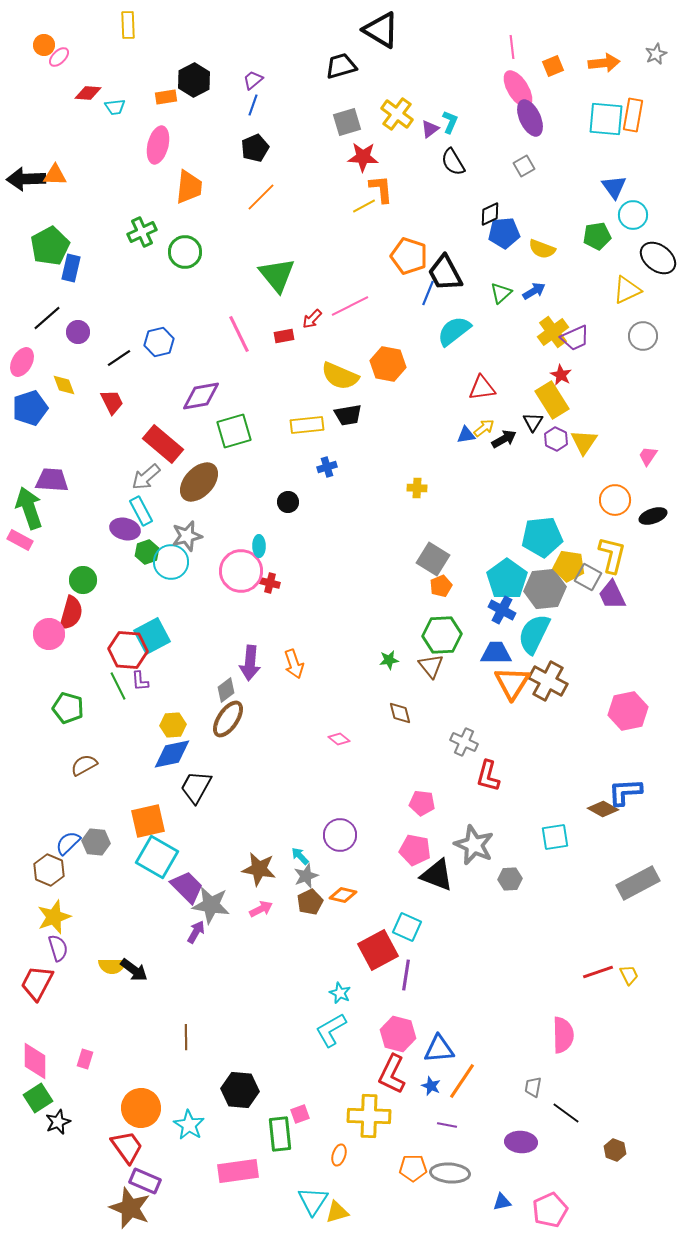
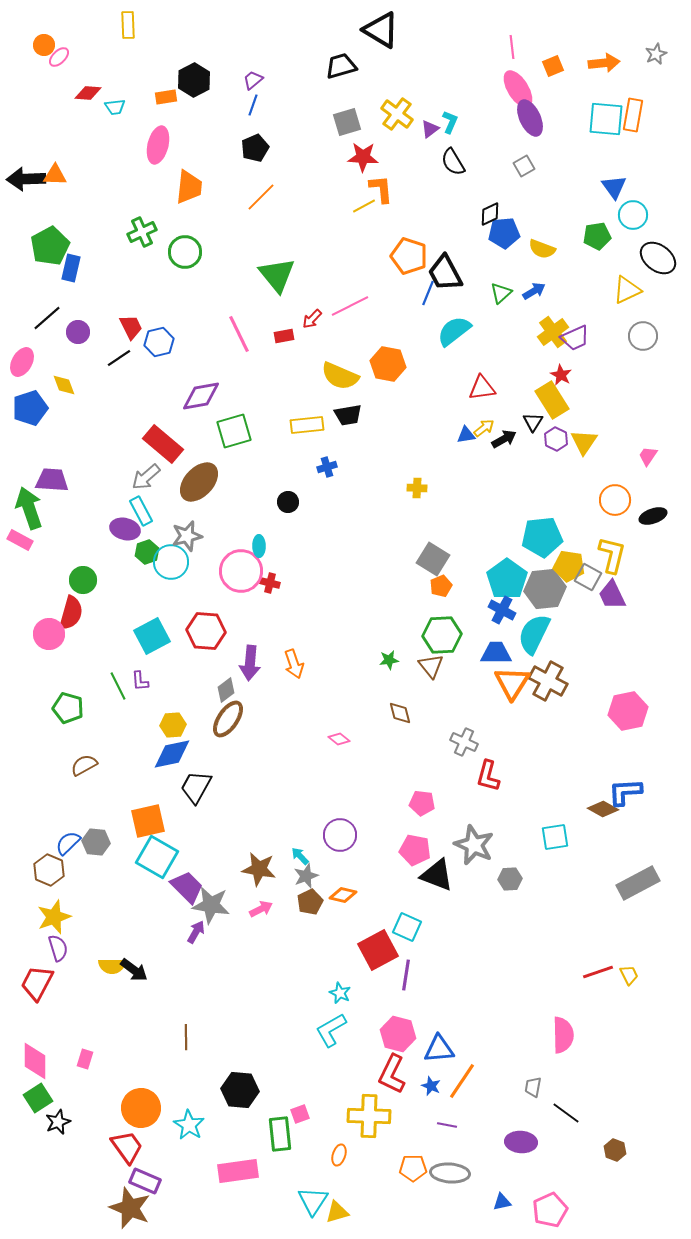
red trapezoid at (112, 402): moved 19 px right, 75 px up
red hexagon at (128, 650): moved 78 px right, 19 px up
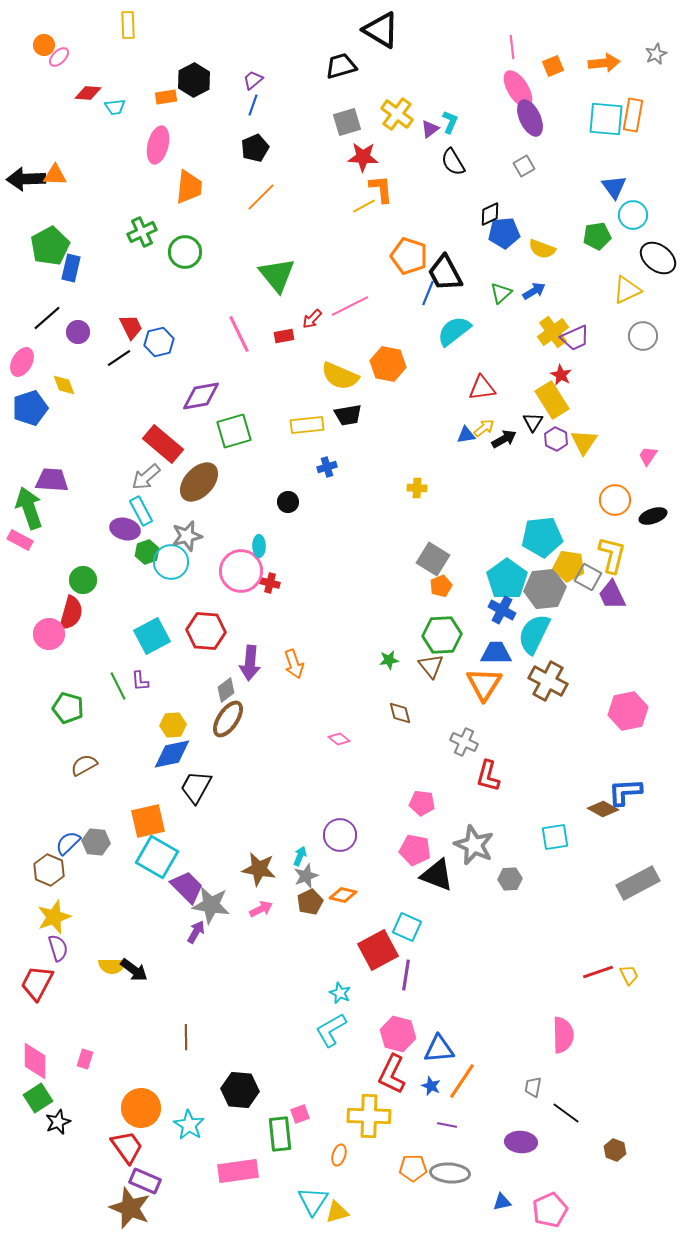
orange triangle at (512, 683): moved 28 px left, 1 px down
cyan arrow at (300, 856): rotated 66 degrees clockwise
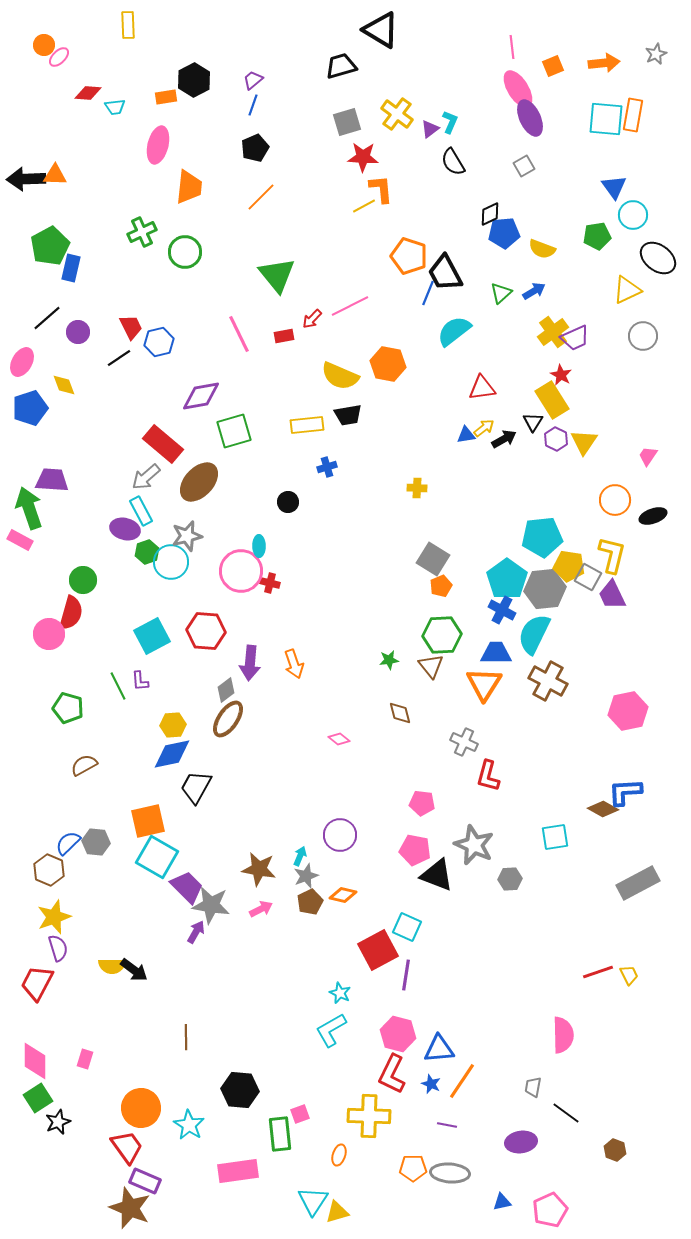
blue star at (431, 1086): moved 2 px up
purple ellipse at (521, 1142): rotated 12 degrees counterclockwise
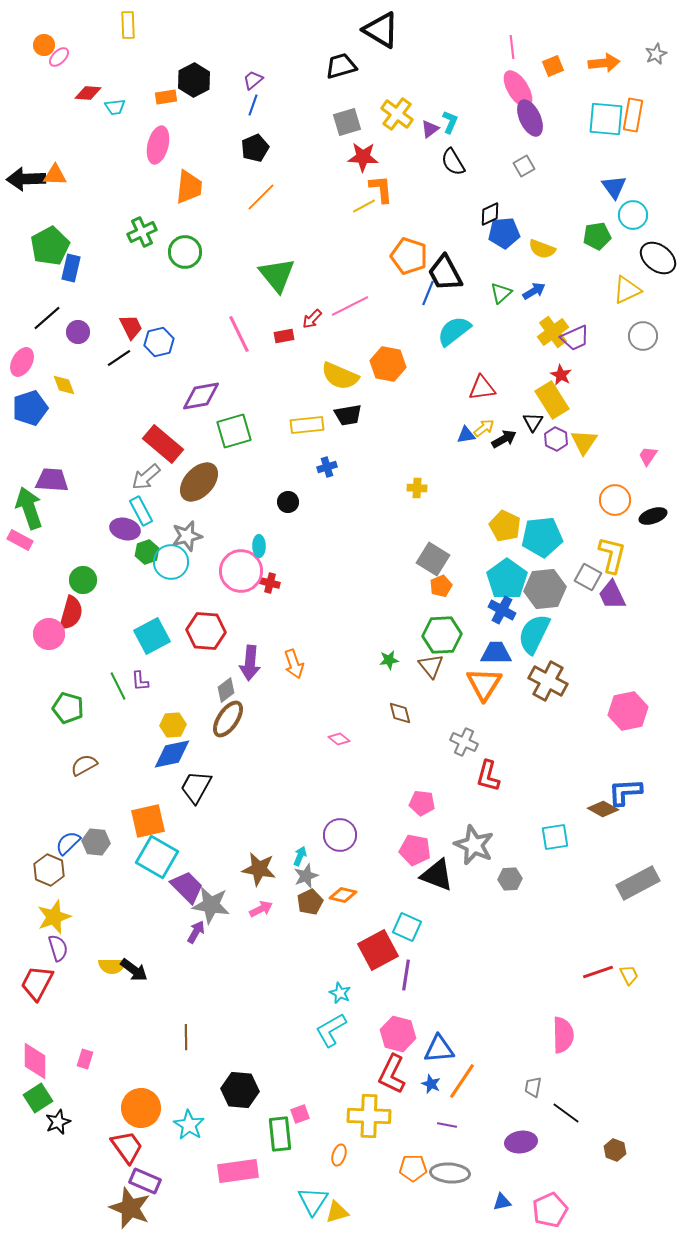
yellow pentagon at (569, 566): moved 64 px left, 40 px up; rotated 16 degrees clockwise
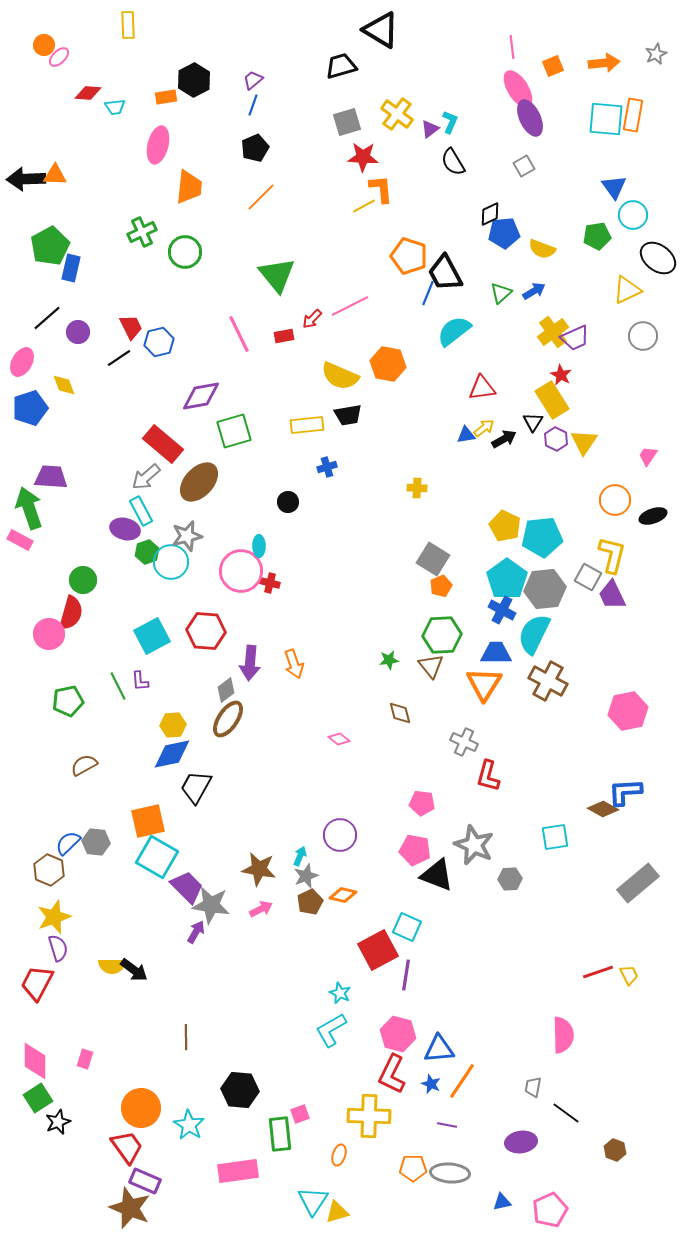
purple trapezoid at (52, 480): moved 1 px left, 3 px up
green pentagon at (68, 708): moved 7 px up; rotated 28 degrees counterclockwise
gray rectangle at (638, 883): rotated 12 degrees counterclockwise
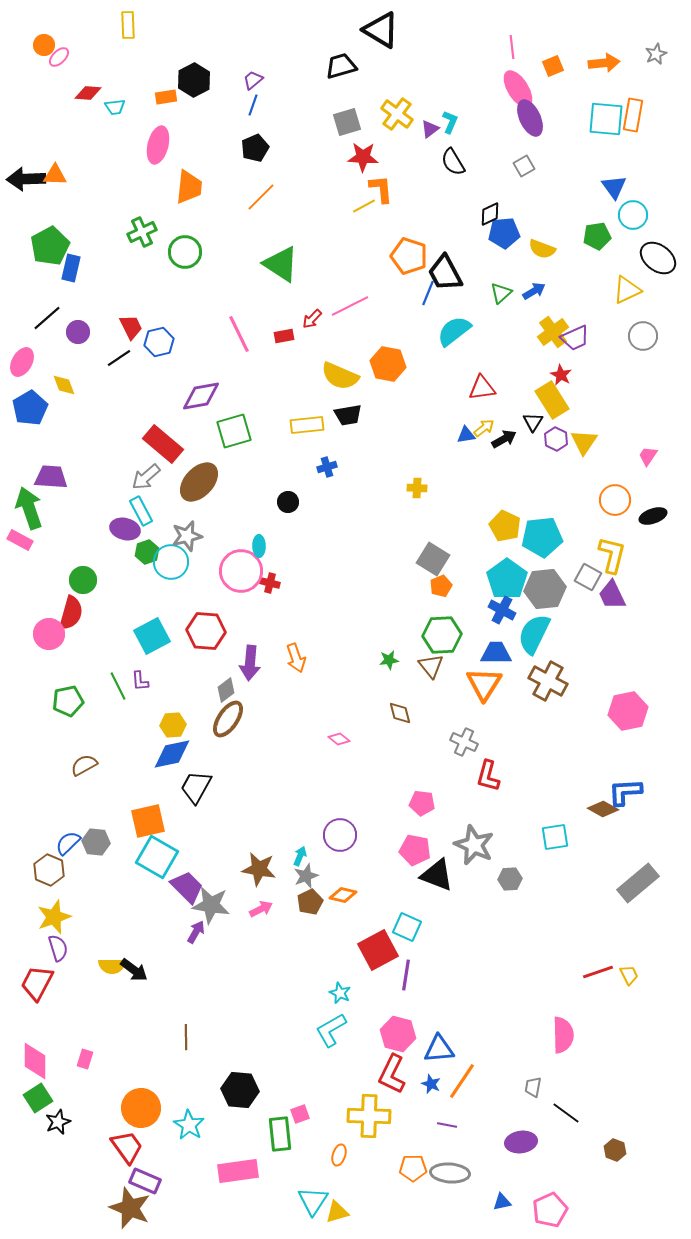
green triangle at (277, 275): moved 4 px right, 11 px up; rotated 18 degrees counterclockwise
blue pentagon at (30, 408): rotated 12 degrees counterclockwise
orange arrow at (294, 664): moved 2 px right, 6 px up
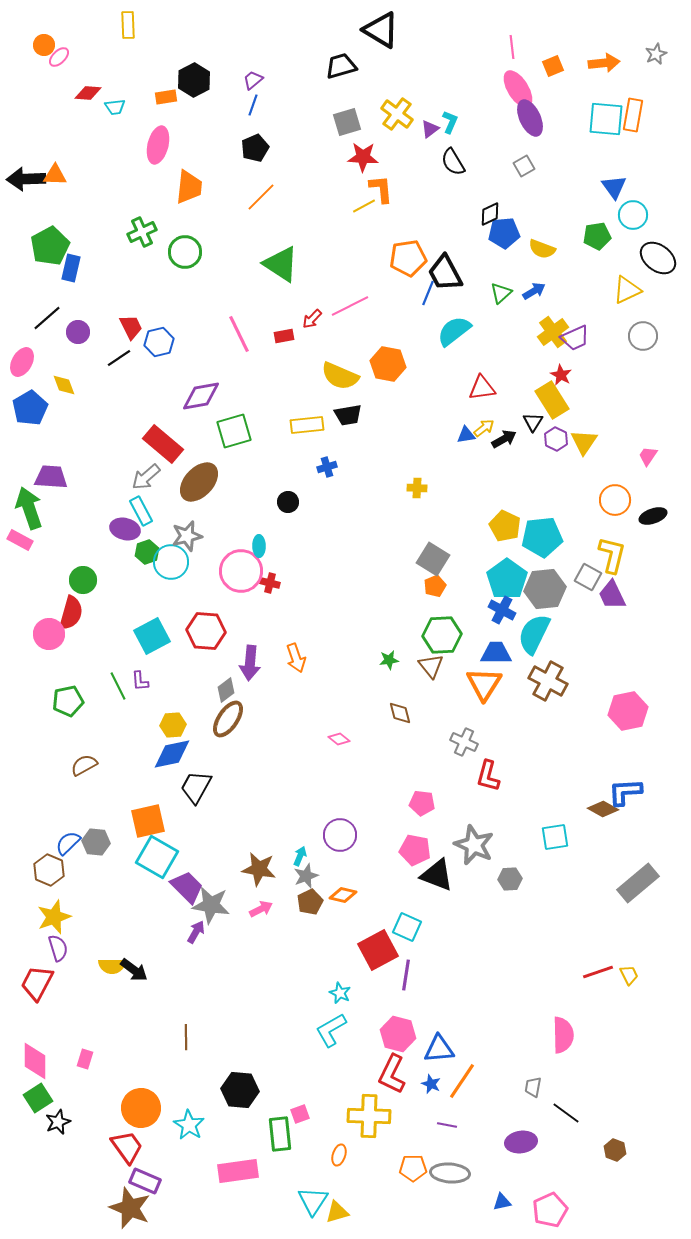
orange pentagon at (409, 256): moved 1 px left, 2 px down; rotated 27 degrees counterclockwise
orange pentagon at (441, 586): moved 6 px left
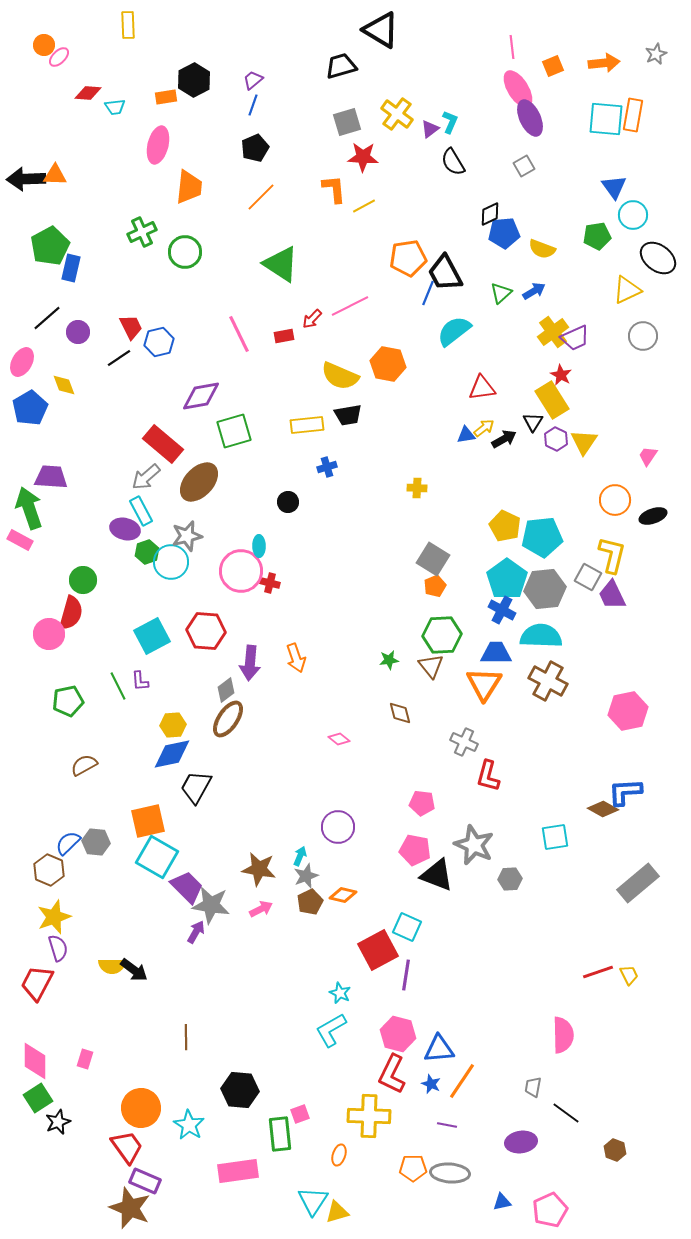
orange L-shape at (381, 189): moved 47 px left
cyan semicircle at (534, 634): moved 7 px right, 2 px down; rotated 66 degrees clockwise
purple circle at (340, 835): moved 2 px left, 8 px up
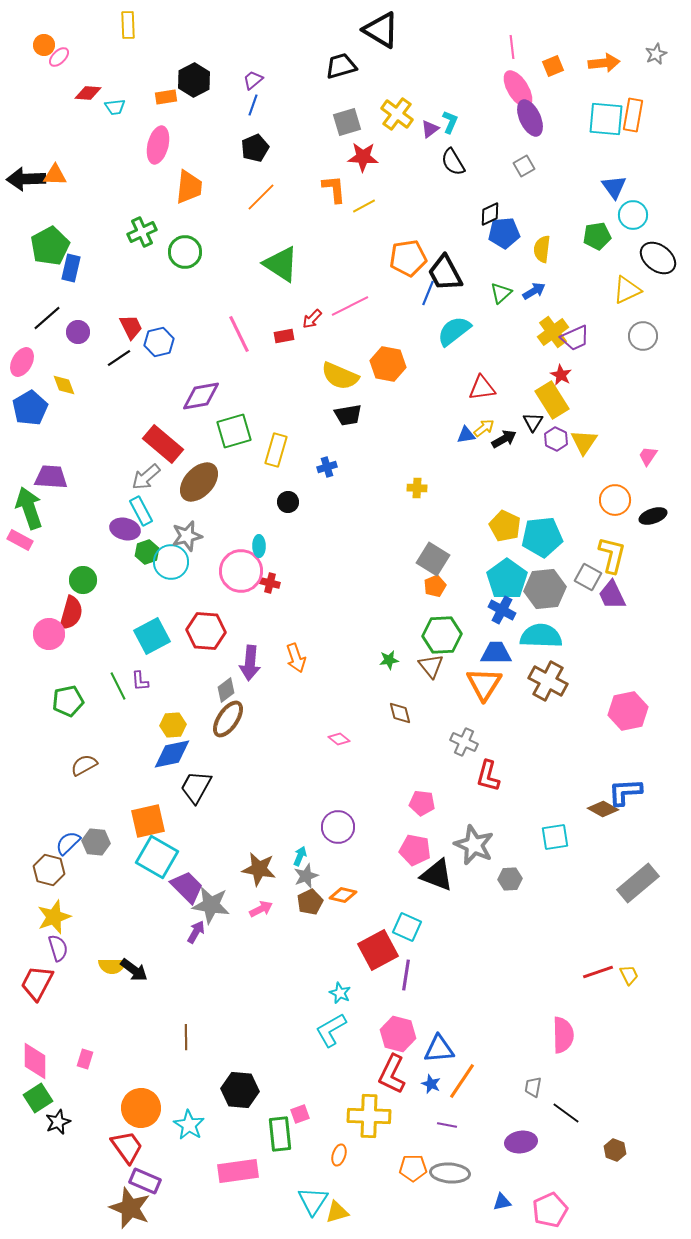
yellow semicircle at (542, 249): rotated 76 degrees clockwise
yellow rectangle at (307, 425): moved 31 px left, 25 px down; rotated 68 degrees counterclockwise
brown hexagon at (49, 870): rotated 8 degrees counterclockwise
